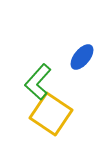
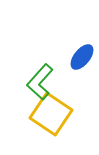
green L-shape: moved 2 px right
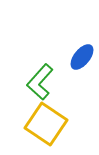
yellow square: moved 5 px left, 10 px down
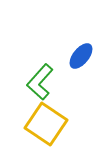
blue ellipse: moved 1 px left, 1 px up
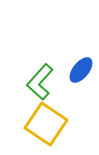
blue ellipse: moved 14 px down
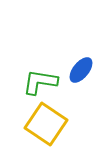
green L-shape: rotated 57 degrees clockwise
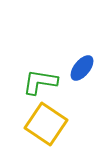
blue ellipse: moved 1 px right, 2 px up
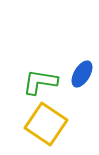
blue ellipse: moved 6 px down; rotated 8 degrees counterclockwise
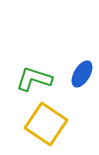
green L-shape: moved 6 px left, 3 px up; rotated 9 degrees clockwise
